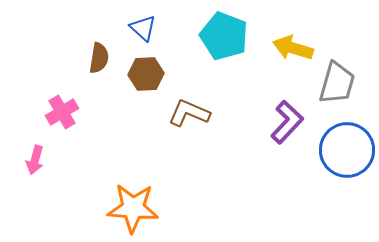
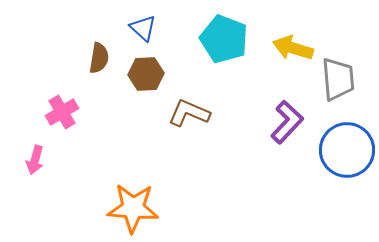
cyan pentagon: moved 3 px down
gray trapezoid: moved 1 px right, 4 px up; rotated 21 degrees counterclockwise
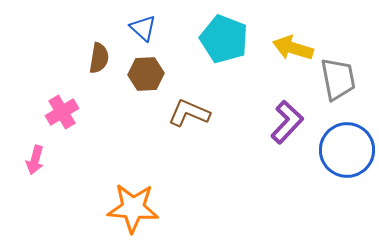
gray trapezoid: rotated 6 degrees counterclockwise
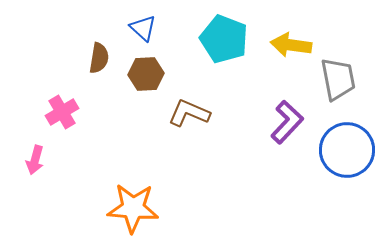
yellow arrow: moved 2 px left, 3 px up; rotated 9 degrees counterclockwise
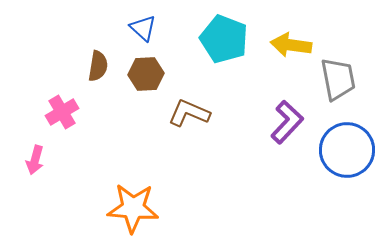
brown semicircle: moved 1 px left, 8 px down
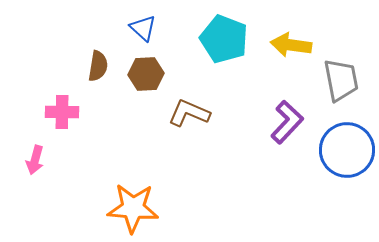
gray trapezoid: moved 3 px right, 1 px down
pink cross: rotated 32 degrees clockwise
